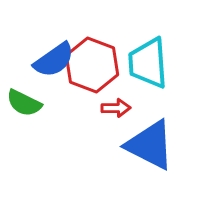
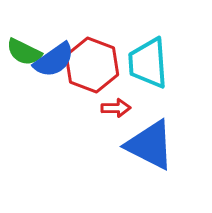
green semicircle: moved 51 px up
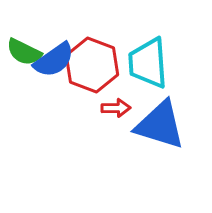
blue triangle: moved 10 px right, 20 px up; rotated 10 degrees counterclockwise
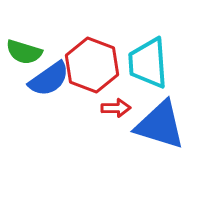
green semicircle: rotated 9 degrees counterclockwise
blue semicircle: moved 5 px left, 19 px down
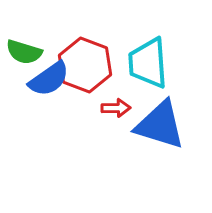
red hexagon: moved 7 px left
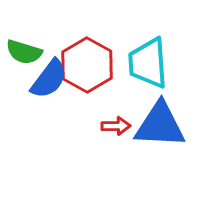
red hexagon: moved 2 px right; rotated 8 degrees clockwise
blue semicircle: rotated 18 degrees counterclockwise
red arrow: moved 18 px down
blue triangle: rotated 14 degrees counterclockwise
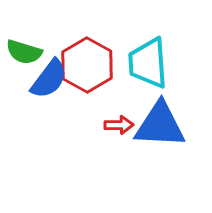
red arrow: moved 3 px right, 1 px up
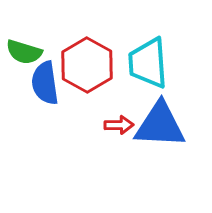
blue semicircle: moved 4 px left, 4 px down; rotated 135 degrees clockwise
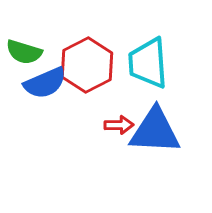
red hexagon: rotated 4 degrees clockwise
blue semicircle: rotated 105 degrees counterclockwise
blue triangle: moved 5 px left, 6 px down
